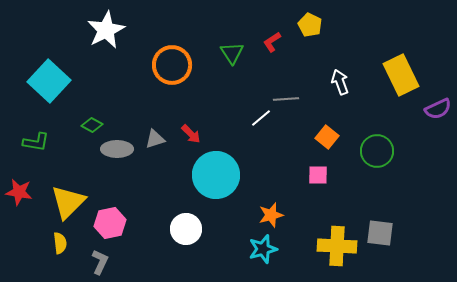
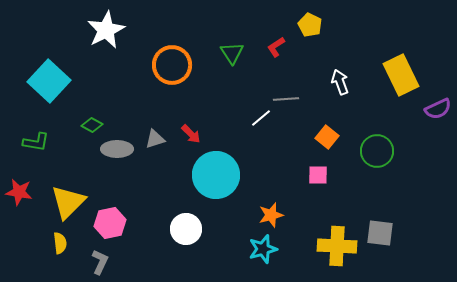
red L-shape: moved 4 px right, 5 px down
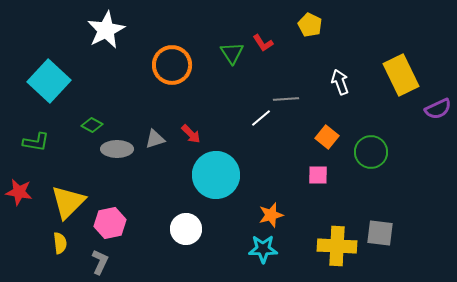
red L-shape: moved 13 px left, 4 px up; rotated 90 degrees counterclockwise
green circle: moved 6 px left, 1 px down
cyan star: rotated 16 degrees clockwise
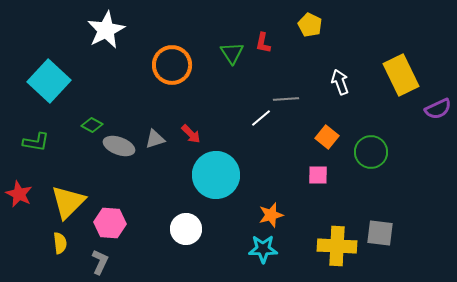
red L-shape: rotated 45 degrees clockwise
gray ellipse: moved 2 px right, 3 px up; rotated 20 degrees clockwise
red star: moved 2 px down; rotated 16 degrees clockwise
pink hexagon: rotated 16 degrees clockwise
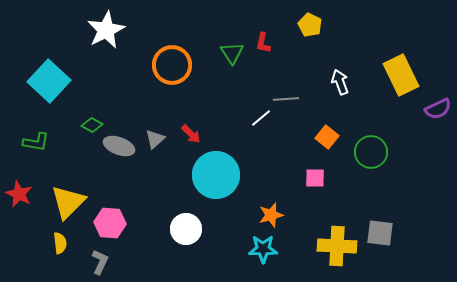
gray triangle: rotated 25 degrees counterclockwise
pink square: moved 3 px left, 3 px down
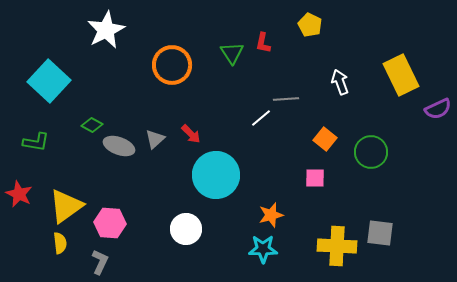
orange square: moved 2 px left, 2 px down
yellow triangle: moved 2 px left, 4 px down; rotated 9 degrees clockwise
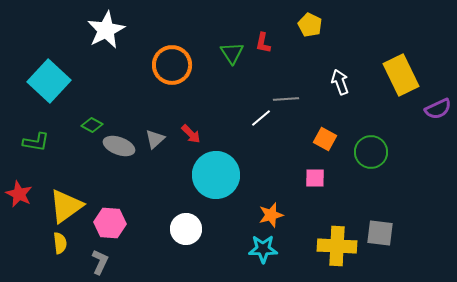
orange square: rotated 10 degrees counterclockwise
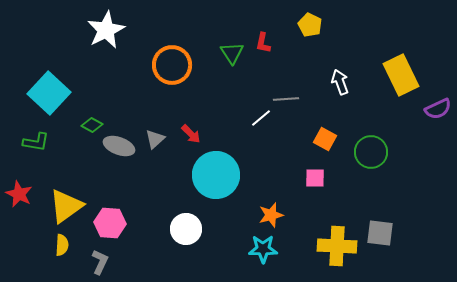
cyan square: moved 12 px down
yellow semicircle: moved 2 px right, 2 px down; rotated 10 degrees clockwise
